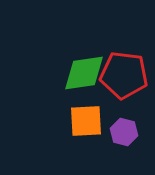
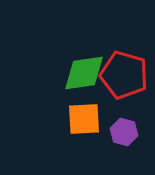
red pentagon: rotated 9 degrees clockwise
orange square: moved 2 px left, 2 px up
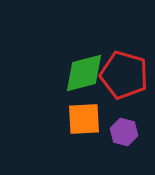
green diamond: rotated 6 degrees counterclockwise
